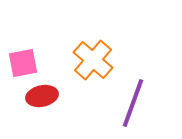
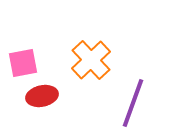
orange cross: moved 2 px left; rotated 6 degrees clockwise
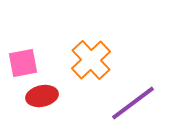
purple line: rotated 33 degrees clockwise
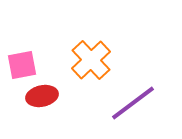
pink square: moved 1 px left, 2 px down
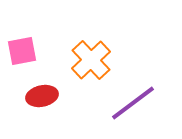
pink square: moved 14 px up
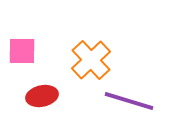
pink square: rotated 12 degrees clockwise
purple line: moved 4 px left, 2 px up; rotated 54 degrees clockwise
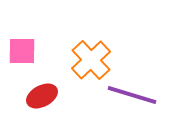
red ellipse: rotated 16 degrees counterclockwise
purple line: moved 3 px right, 6 px up
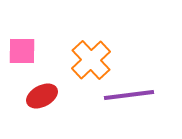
purple line: moved 3 px left; rotated 24 degrees counterclockwise
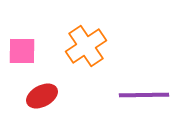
orange cross: moved 5 px left, 14 px up; rotated 9 degrees clockwise
purple line: moved 15 px right; rotated 6 degrees clockwise
